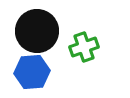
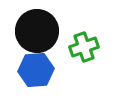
blue hexagon: moved 4 px right, 2 px up
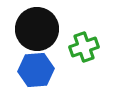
black circle: moved 2 px up
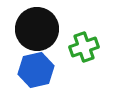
blue hexagon: rotated 8 degrees counterclockwise
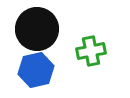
green cross: moved 7 px right, 4 px down; rotated 8 degrees clockwise
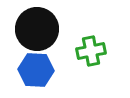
blue hexagon: rotated 16 degrees clockwise
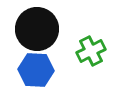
green cross: rotated 16 degrees counterclockwise
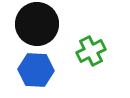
black circle: moved 5 px up
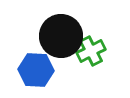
black circle: moved 24 px right, 12 px down
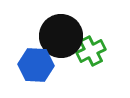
blue hexagon: moved 5 px up
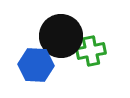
green cross: rotated 16 degrees clockwise
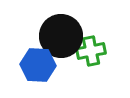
blue hexagon: moved 2 px right
